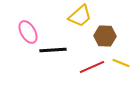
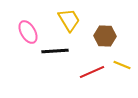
yellow trapezoid: moved 11 px left, 4 px down; rotated 80 degrees counterclockwise
black line: moved 2 px right, 1 px down
yellow line: moved 1 px right, 2 px down
red line: moved 5 px down
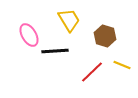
pink ellipse: moved 1 px right, 3 px down
brown hexagon: rotated 15 degrees clockwise
red line: rotated 20 degrees counterclockwise
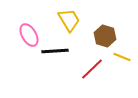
yellow line: moved 8 px up
red line: moved 3 px up
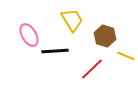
yellow trapezoid: moved 3 px right
yellow line: moved 4 px right, 1 px up
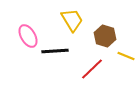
pink ellipse: moved 1 px left, 1 px down
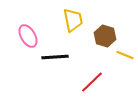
yellow trapezoid: moved 1 px right; rotated 20 degrees clockwise
black line: moved 6 px down
yellow line: moved 1 px left, 1 px up
red line: moved 13 px down
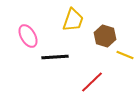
yellow trapezoid: rotated 30 degrees clockwise
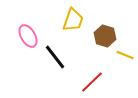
black line: rotated 56 degrees clockwise
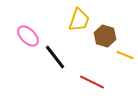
yellow trapezoid: moved 6 px right
pink ellipse: rotated 15 degrees counterclockwise
red line: rotated 70 degrees clockwise
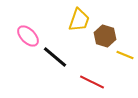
black line: rotated 12 degrees counterclockwise
